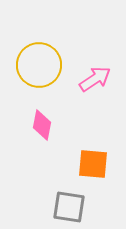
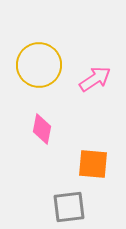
pink diamond: moved 4 px down
gray square: rotated 16 degrees counterclockwise
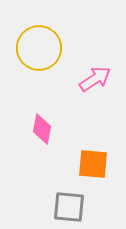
yellow circle: moved 17 px up
gray square: rotated 12 degrees clockwise
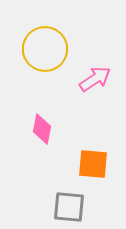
yellow circle: moved 6 px right, 1 px down
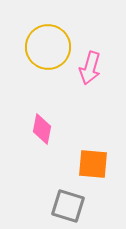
yellow circle: moved 3 px right, 2 px up
pink arrow: moved 5 px left, 11 px up; rotated 140 degrees clockwise
gray square: moved 1 px left, 1 px up; rotated 12 degrees clockwise
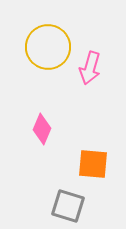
pink diamond: rotated 12 degrees clockwise
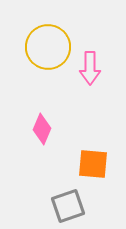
pink arrow: rotated 16 degrees counterclockwise
gray square: rotated 36 degrees counterclockwise
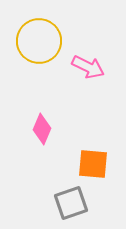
yellow circle: moved 9 px left, 6 px up
pink arrow: moved 2 px left, 1 px up; rotated 64 degrees counterclockwise
gray square: moved 3 px right, 3 px up
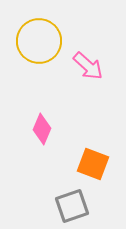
pink arrow: moved 1 px up; rotated 16 degrees clockwise
orange square: rotated 16 degrees clockwise
gray square: moved 1 px right, 3 px down
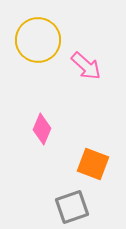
yellow circle: moved 1 px left, 1 px up
pink arrow: moved 2 px left
gray square: moved 1 px down
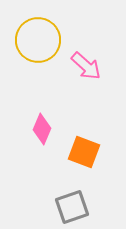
orange square: moved 9 px left, 12 px up
